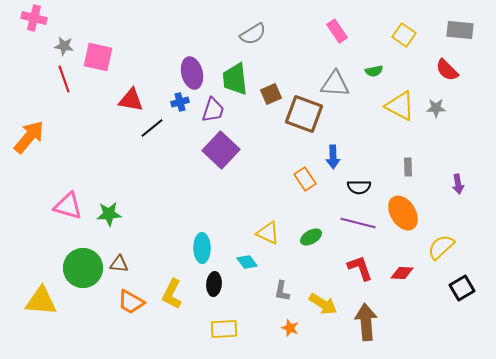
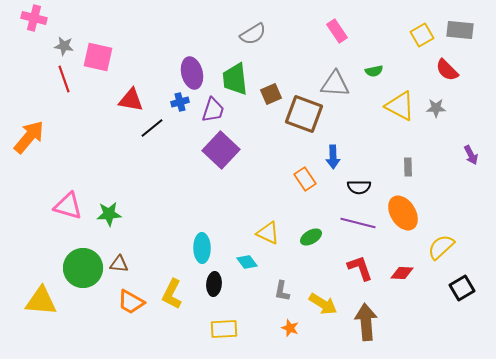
yellow square at (404, 35): moved 18 px right; rotated 25 degrees clockwise
purple arrow at (458, 184): moved 13 px right, 29 px up; rotated 18 degrees counterclockwise
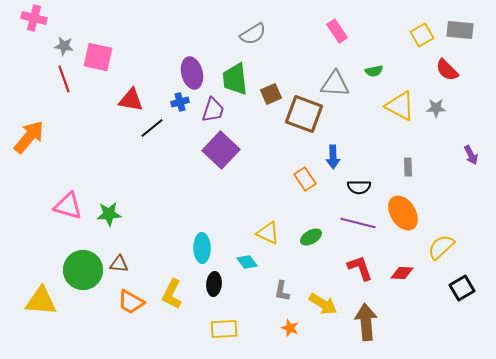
green circle at (83, 268): moved 2 px down
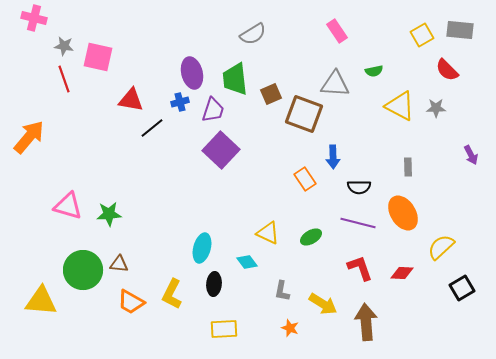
cyan ellipse at (202, 248): rotated 16 degrees clockwise
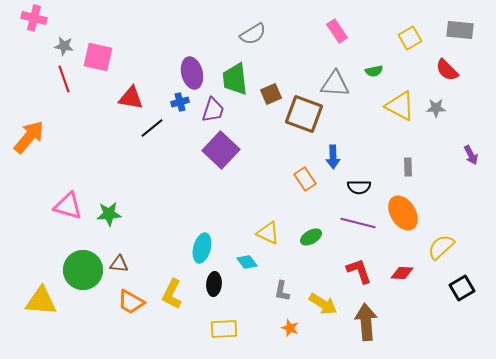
yellow square at (422, 35): moved 12 px left, 3 px down
red triangle at (131, 100): moved 2 px up
red L-shape at (360, 268): moved 1 px left, 3 px down
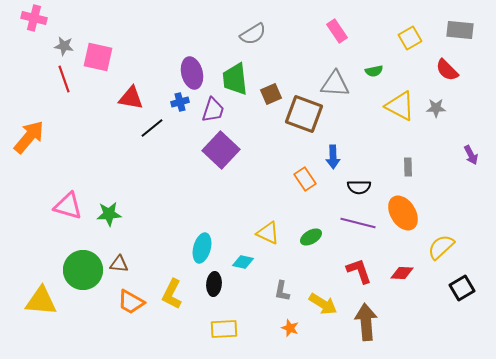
cyan diamond at (247, 262): moved 4 px left; rotated 40 degrees counterclockwise
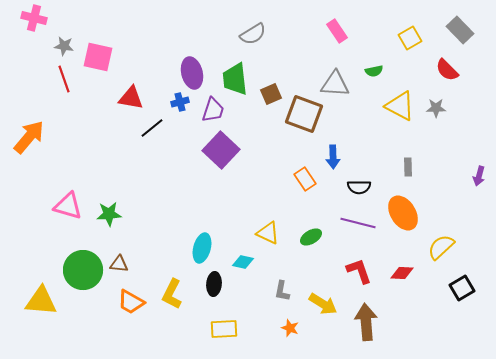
gray rectangle at (460, 30): rotated 40 degrees clockwise
purple arrow at (471, 155): moved 8 px right, 21 px down; rotated 42 degrees clockwise
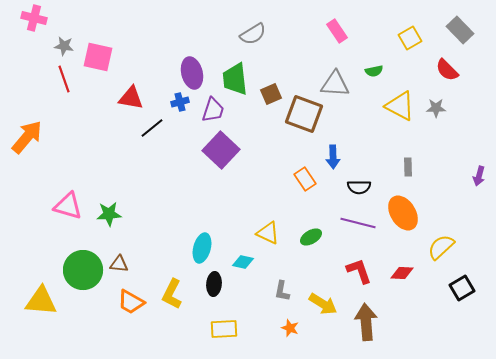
orange arrow at (29, 137): moved 2 px left
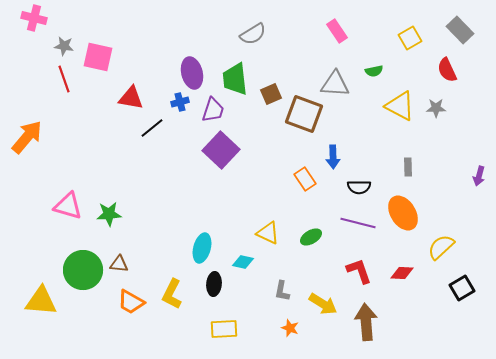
red semicircle at (447, 70): rotated 20 degrees clockwise
